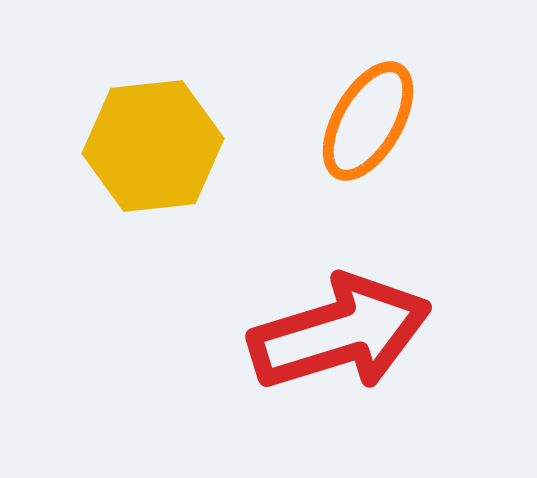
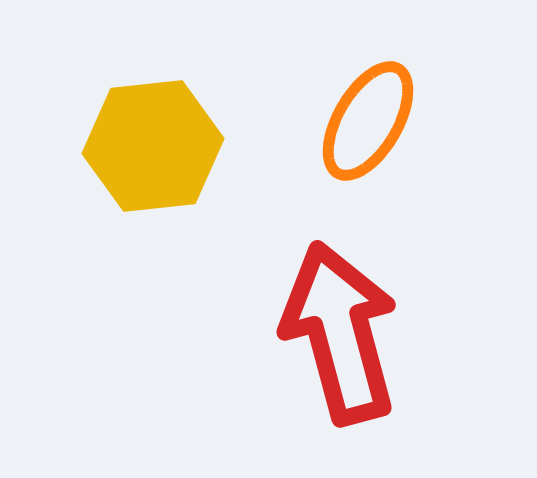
red arrow: rotated 88 degrees counterclockwise
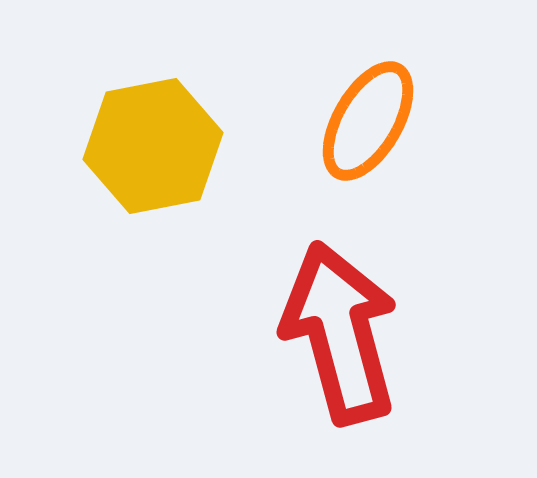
yellow hexagon: rotated 5 degrees counterclockwise
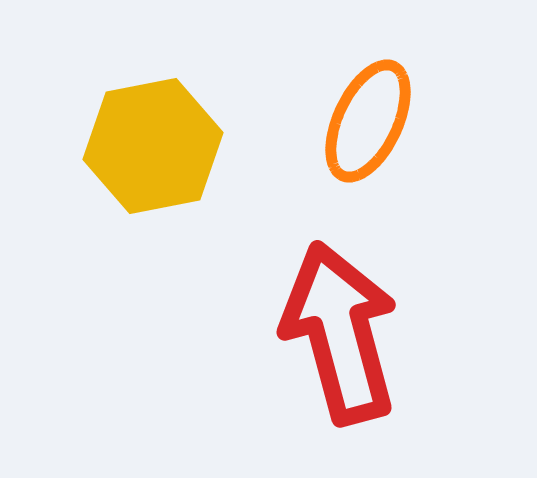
orange ellipse: rotated 5 degrees counterclockwise
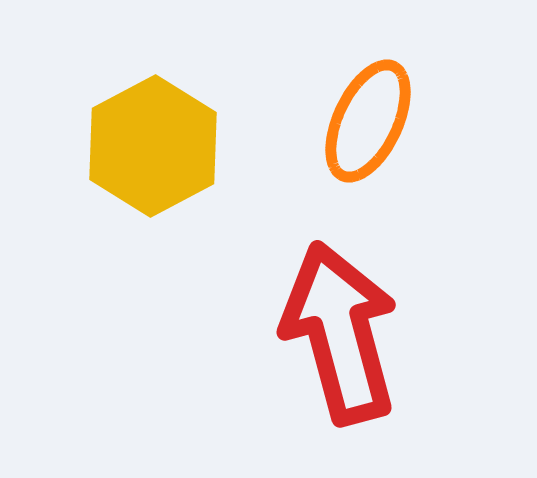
yellow hexagon: rotated 17 degrees counterclockwise
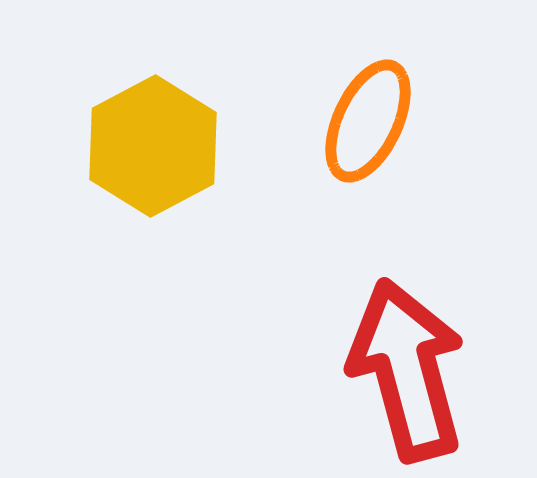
red arrow: moved 67 px right, 37 px down
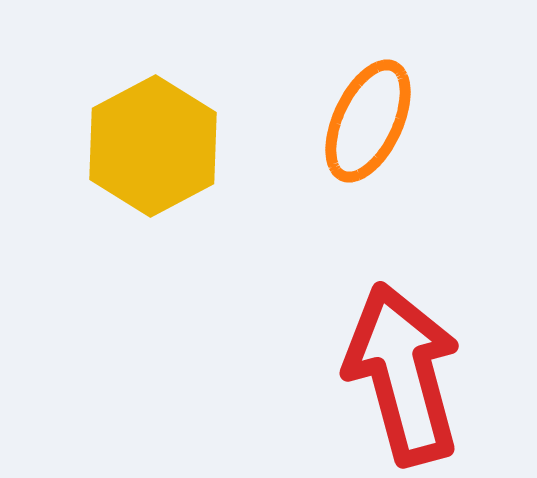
red arrow: moved 4 px left, 4 px down
